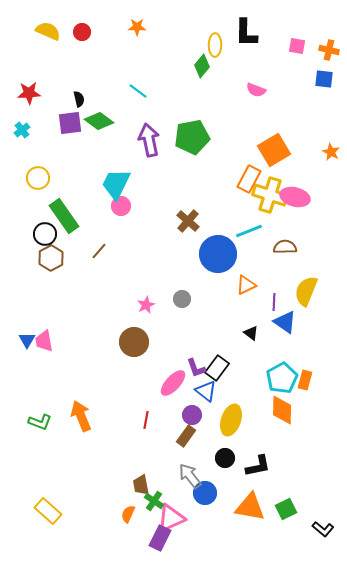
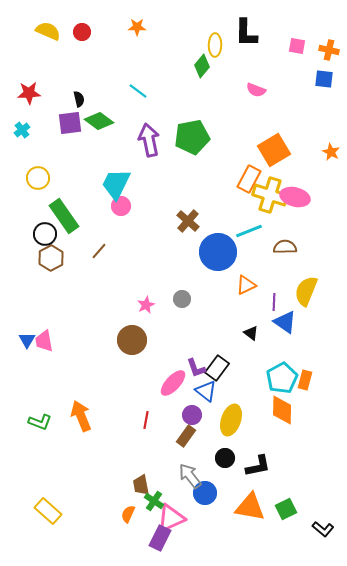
blue circle at (218, 254): moved 2 px up
brown circle at (134, 342): moved 2 px left, 2 px up
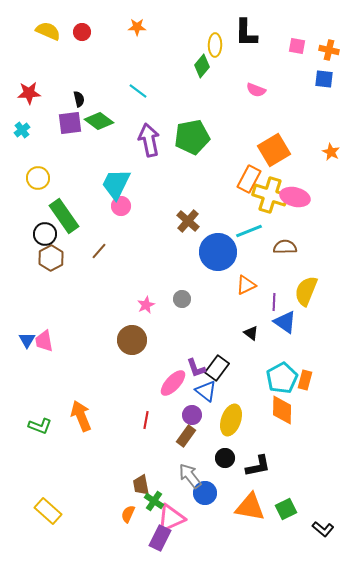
green L-shape at (40, 422): moved 4 px down
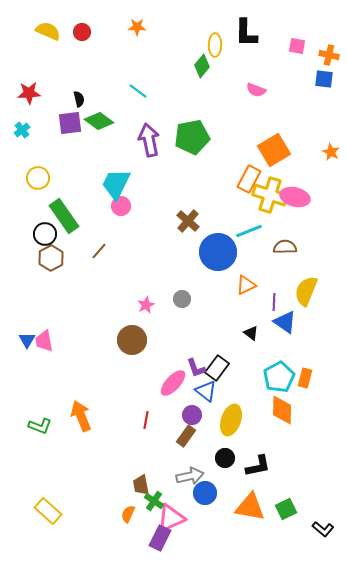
orange cross at (329, 50): moved 5 px down
cyan pentagon at (282, 378): moved 3 px left, 1 px up
orange rectangle at (305, 380): moved 2 px up
gray arrow at (190, 476): rotated 116 degrees clockwise
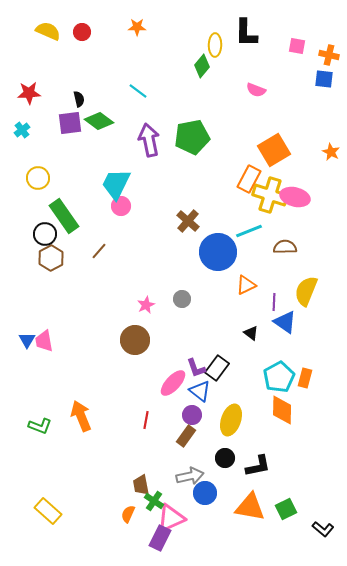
brown circle at (132, 340): moved 3 px right
blue triangle at (206, 391): moved 6 px left
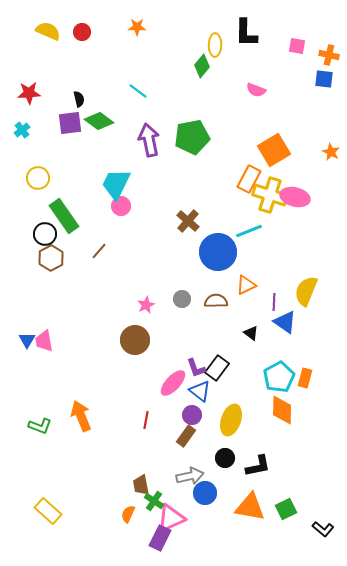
brown semicircle at (285, 247): moved 69 px left, 54 px down
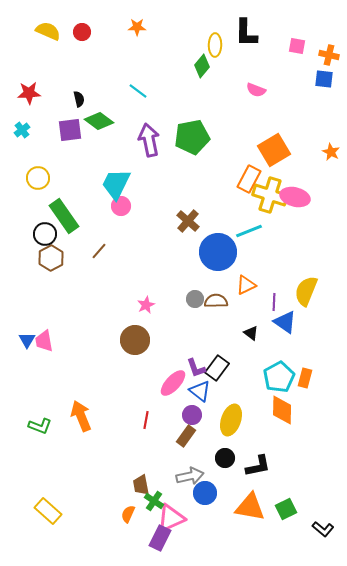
purple square at (70, 123): moved 7 px down
gray circle at (182, 299): moved 13 px right
